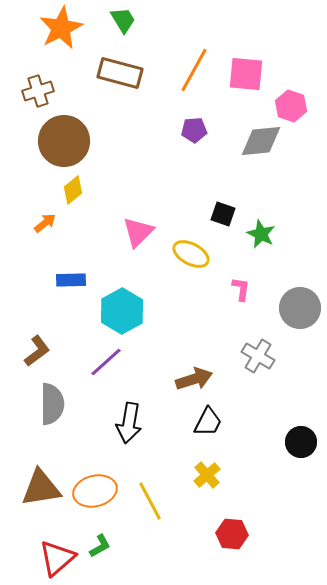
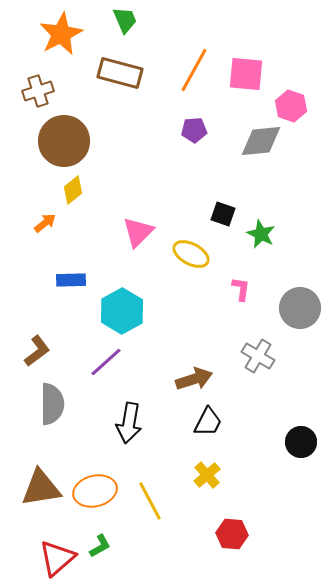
green trapezoid: moved 2 px right; rotated 8 degrees clockwise
orange star: moved 6 px down
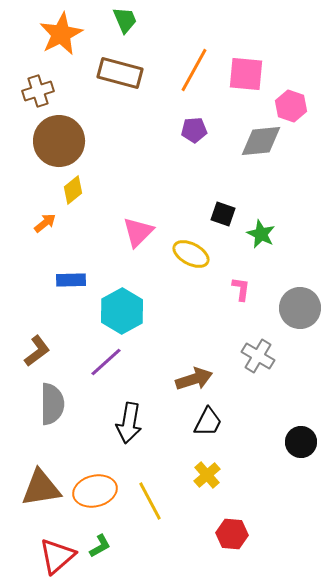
brown circle: moved 5 px left
red triangle: moved 2 px up
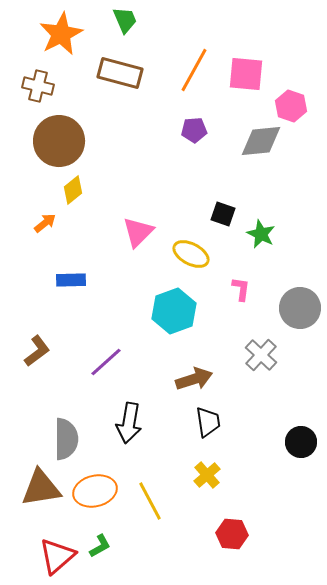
brown cross: moved 5 px up; rotated 32 degrees clockwise
cyan hexagon: moved 52 px right; rotated 9 degrees clockwise
gray cross: moved 3 px right, 1 px up; rotated 12 degrees clockwise
gray semicircle: moved 14 px right, 35 px down
black trapezoid: rotated 36 degrees counterclockwise
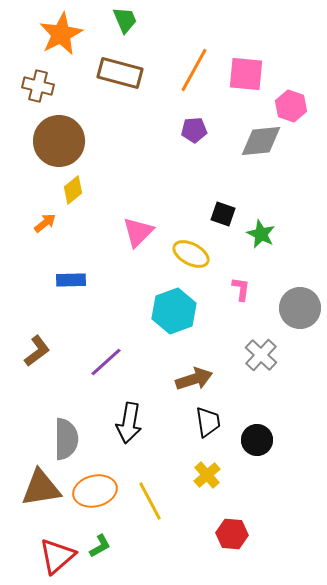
black circle: moved 44 px left, 2 px up
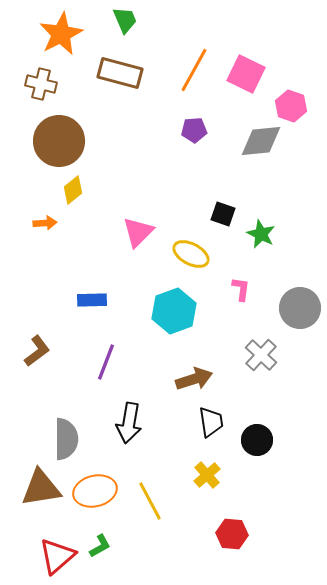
pink square: rotated 21 degrees clockwise
brown cross: moved 3 px right, 2 px up
orange arrow: rotated 35 degrees clockwise
blue rectangle: moved 21 px right, 20 px down
purple line: rotated 27 degrees counterclockwise
black trapezoid: moved 3 px right
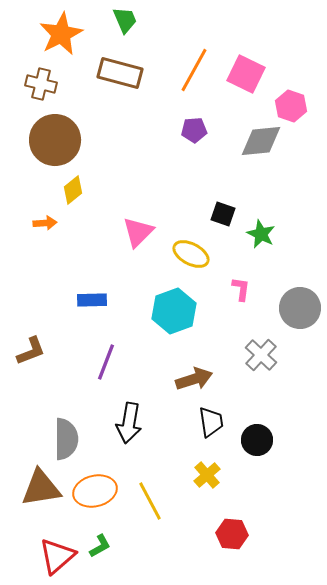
brown circle: moved 4 px left, 1 px up
brown L-shape: moved 6 px left; rotated 16 degrees clockwise
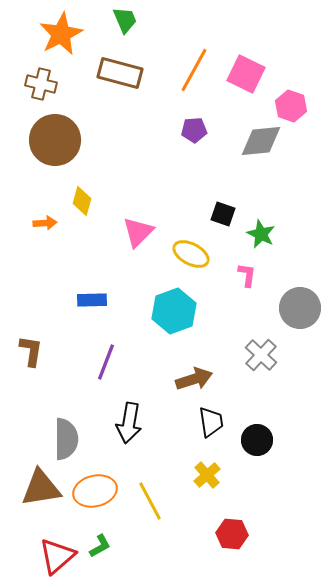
yellow diamond: moved 9 px right, 11 px down; rotated 36 degrees counterclockwise
pink L-shape: moved 6 px right, 14 px up
brown L-shape: rotated 60 degrees counterclockwise
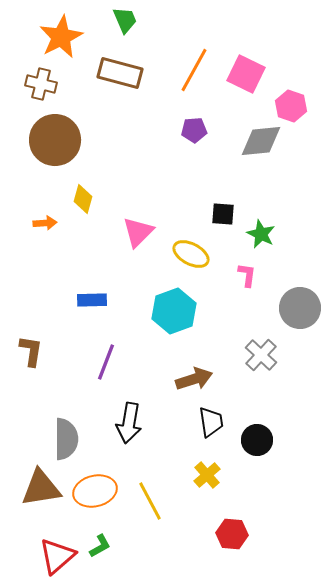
orange star: moved 3 px down
yellow diamond: moved 1 px right, 2 px up
black square: rotated 15 degrees counterclockwise
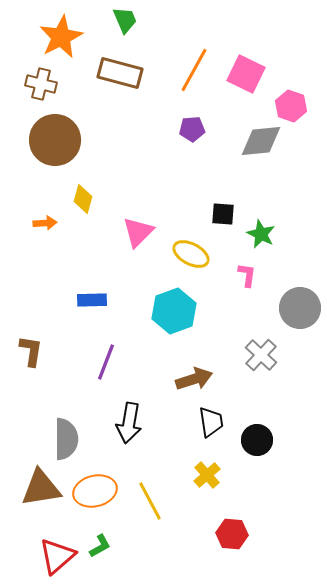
purple pentagon: moved 2 px left, 1 px up
